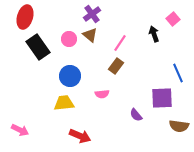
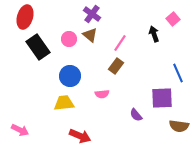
purple cross: rotated 18 degrees counterclockwise
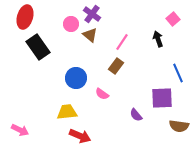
black arrow: moved 4 px right, 5 px down
pink circle: moved 2 px right, 15 px up
pink line: moved 2 px right, 1 px up
blue circle: moved 6 px right, 2 px down
pink semicircle: rotated 40 degrees clockwise
yellow trapezoid: moved 3 px right, 9 px down
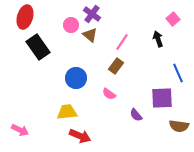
pink circle: moved 1 px down
pink semicircle: moved 7 px right
